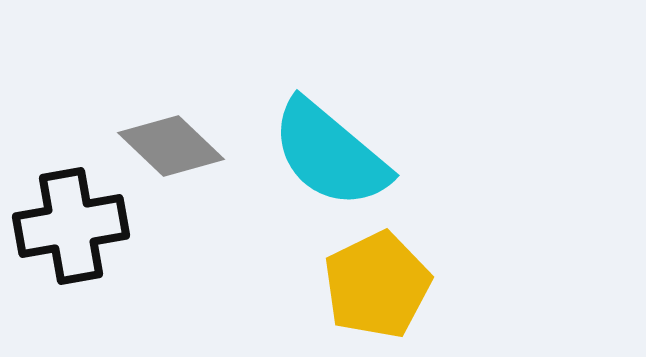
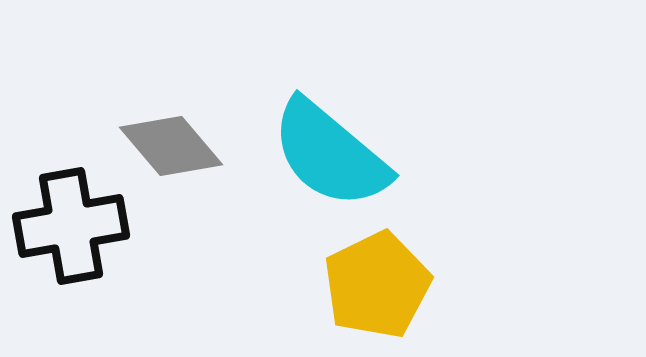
gray diamond: rotated 6 degrees clockwise
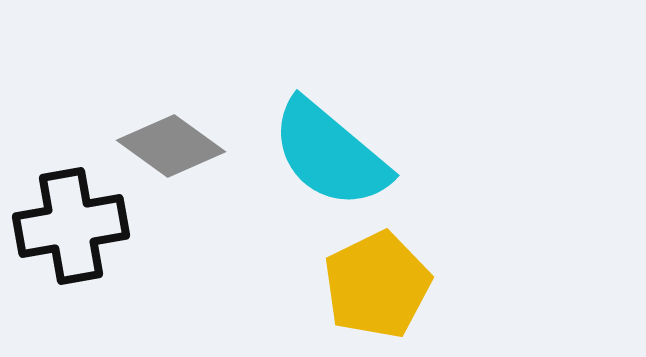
gray diamond: rotated 14 degrees counterclockwise
